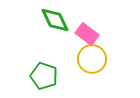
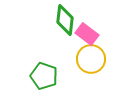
green diamond: moved 10 px right; rotated 32 degrees clockwise
yellow circle: moved 1 px left
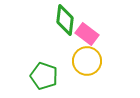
yellow circle: moved 4 px left, 2 px down
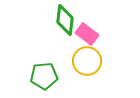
green pentagon: rotated 24 degrees counterclockwise
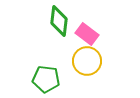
green diamond: moved 6 px left, 1 px down
green pentagon: moved 2 px right, 3 px down; rotated 12 degrees clockwise
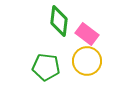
green pentagon: moved 12 px up
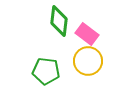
yellow circle: moved 1 px right
green pentagon: moved 4 px down
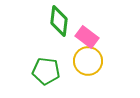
pink rectangle: moved 3 px down
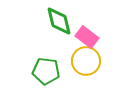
green diamond: rotated 20 degrees counterclockwise
yellow circle: moved 2 px left
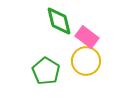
green pentagon: rotated 24 degrees clockwise
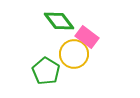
green diamond: rotated 24 degrees counterclockwise
yellow circle: moved 12 px left, 7 px up
